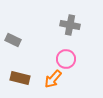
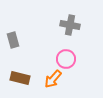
gray rectangle: rotated 49 degrees clockwise
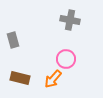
gray cross: moved 5 px up
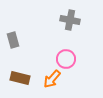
orange arrow: moved 1 px left
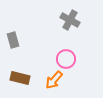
gray cross: rotated 18 degrees clockwise
orange arrow: moved 2 px right, 1 px down
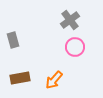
gray cross: rotated 24 degrees clockwise
pink circle: moved 9 px right, 12 px up
brown rectangle: rotated 24 degrees counterclockwise
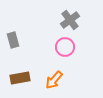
pink circle: moved 10 px left
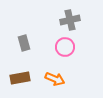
gray cross: rotated 24 degrees clockwise
gray rectangle: moved 11 px right, 3 px down
orange arrow: moved 1 px right, 1 px up; rotated 108 degrees counterclockwise
